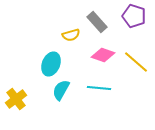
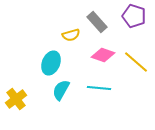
cyan ellipse: moved 1 px up
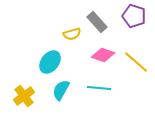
yellow semicircle: moved 1 px right, 1 px up
cyan ellipse: moved 1 px left, 1 px up; rotated 15 degrees clockwise
yellow cross: moved 8 px right, 3 px up
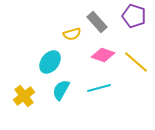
cyan line: rotated 20 degrees counterclockwise
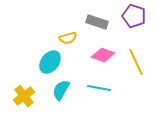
gray rectangle: rotated 30 degrees counterclockwise
yellow semicircle: moved 4 px left, 4 px down
yellow line: rotated 24 degrees clockwise
cyan line: rotated 25 degrees clockwise
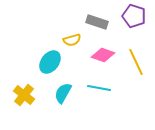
yellow semicircle: moved 4 px right, 2 px down
cyan semicircle: moved 2 px right, 3 px down
yellow cross: moved 1 px up; rotated 15 degrees counterclockwise
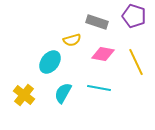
pink diamond: moved 1 px up; rotated 10 degrees counterclockwise
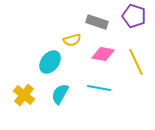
cyan semicircle: moved 3 px left, 1 px down
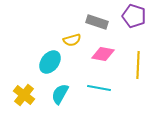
yellow line: moved 2 px right, 3 px down; rotated 28 degrees clockwise
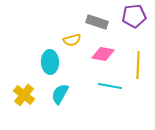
purple pentagon: rotated 25 degrees counterclockwise
cyan ellipse: rotated 40 degrees counterclockwise
cyan line: moved 11 px right, 2 px up
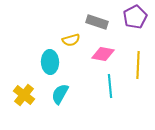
purple pentagon: moved 1 px right, 1 px down; rotated 20 degrees counterclockwise
yellow semicircle: moved 1 px left
cyan line: rotated 75 degrees clockwise
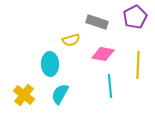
cyan ellipse: moved 2 px down
